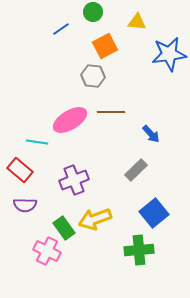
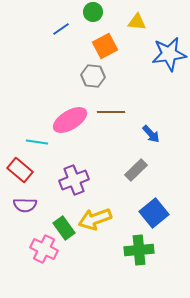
pink cross: moved 3 px left, 2 px up
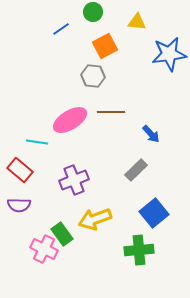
purple semicircle: moved 6 px left
green rectangle: moved 2 px left, 6 px down
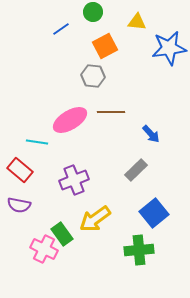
blue star: moved 6 px up
purple semicircle: rotated 10 degrees clockwise
yellow arrow: rotated 16 degrees counterclockwise
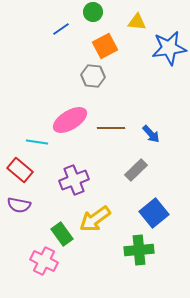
brown line: moved 16 px down
pink cross: moved 12 px down
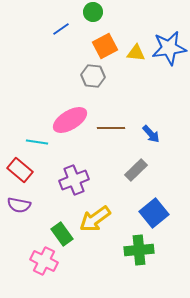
yellow triangle: moved 1 px left, 31 px down
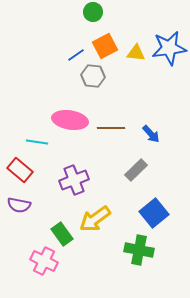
blue line: moved 15 px right, 26 px down
pink ellipse: rotated 40 degrees clockwise
green cross: rotated 16 degrees clockwise
